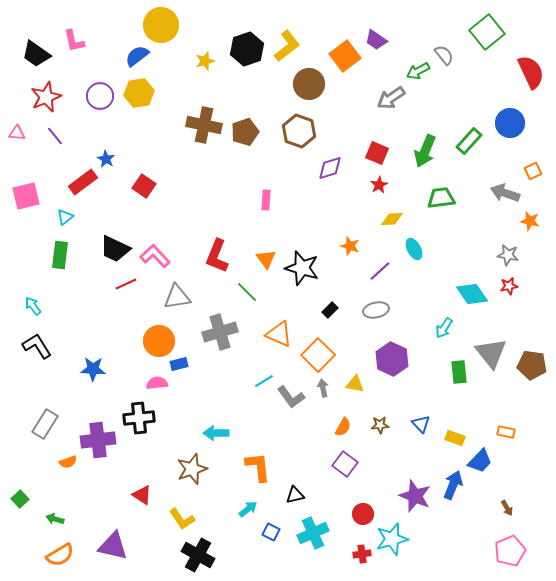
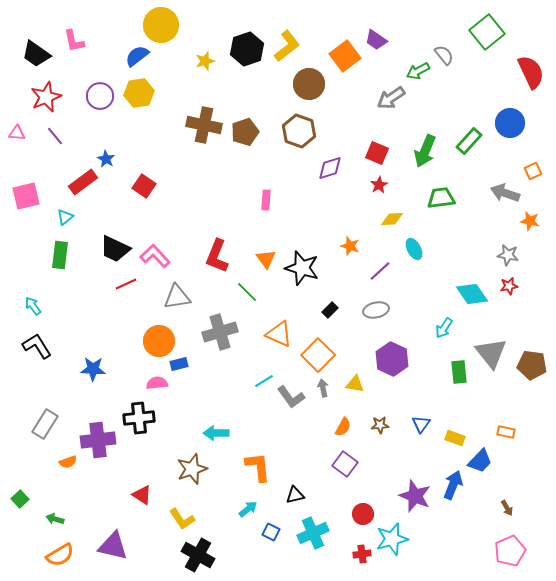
blue triangle at (421, 424): rotated 18 degrees clockwise
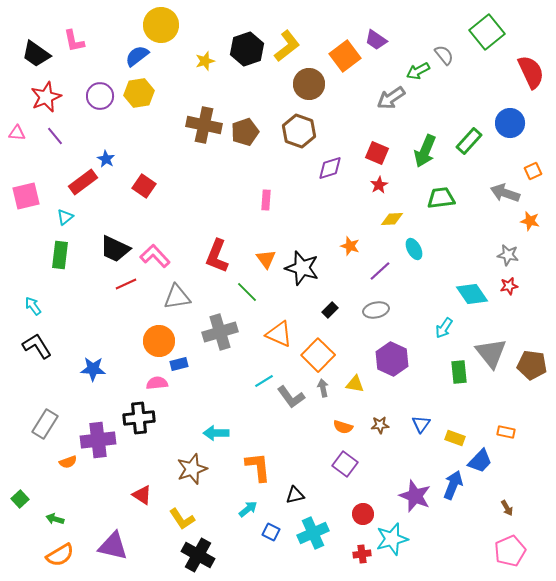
orange semicircle at (343, 427): rotated 78 degrees clockwise
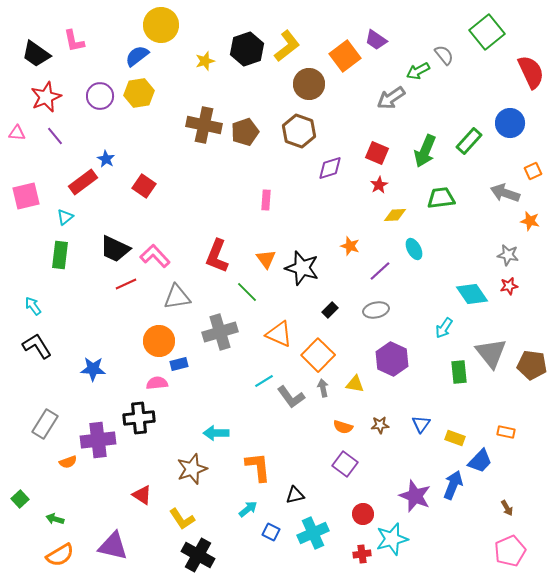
yellow diamond at (392, 219): moved 3 px right, 4 px up
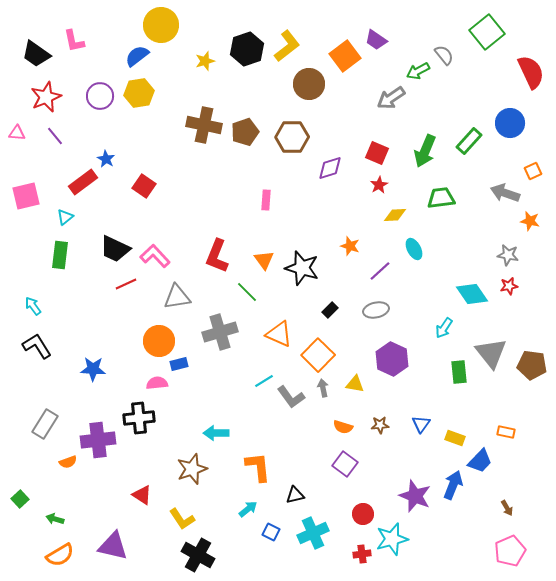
brown hexagon at (299, 131): moved 7 px left, 6 px down; rotated 20 degrees counterclockwise
orange triangle at (266, 259): moved 2 px left, 1 px down
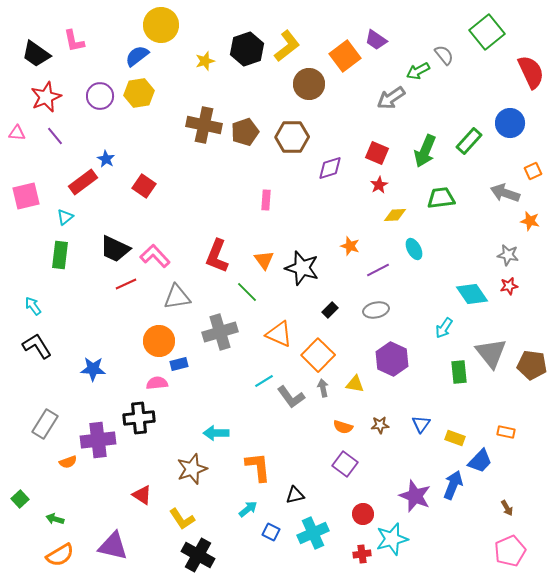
purple line at (380, 271): moved 2 px left, 1 px up; rotated 15 degrees clockwise
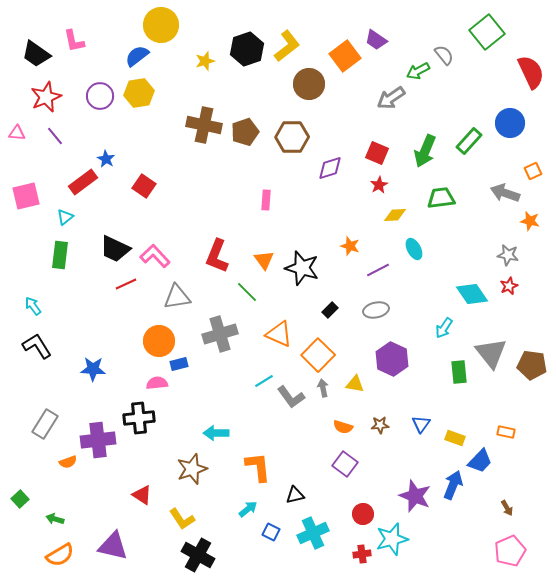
red star at (509, 286): rotated 12 degrees counterclockwise
gray cross at (220, 332): moved 2 px down
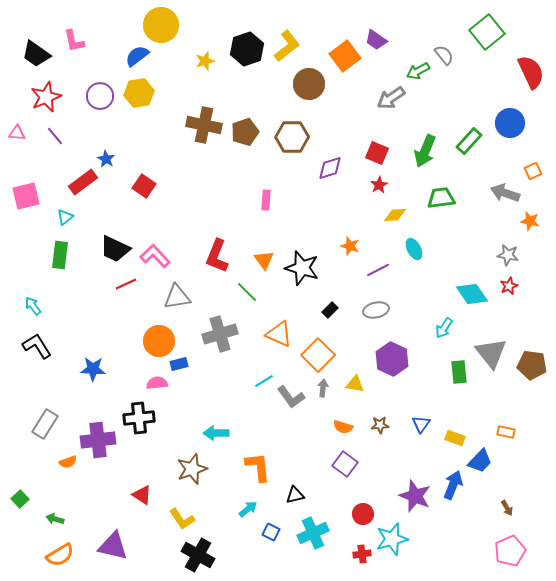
gray arrow at (323, 388): rotated 18 degrees clockwise
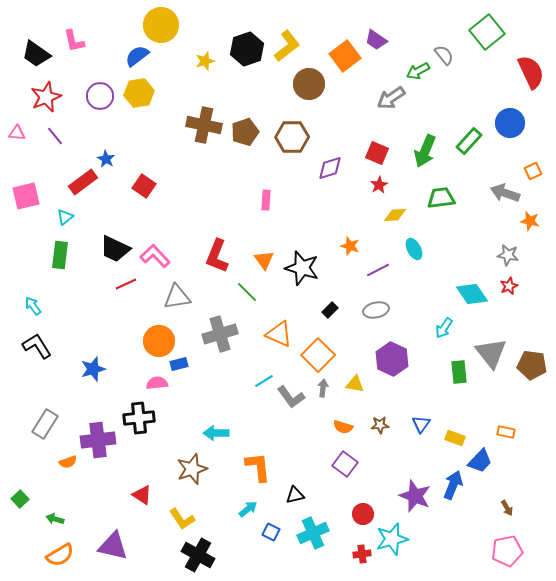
blue star at (93, 369): rotated 20 degrees counterclockwise
pink pentagon at (510, 551): moved 3 px left; rotated 12 degrees clockwise
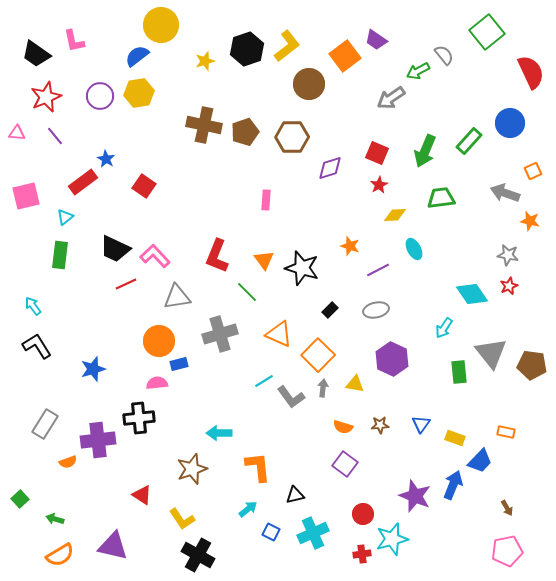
cyan arrow at (216, 433): moved 3 px right
